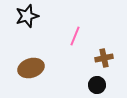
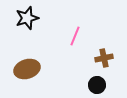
black star: moved 2 px down
brown ellipse: moved 4 px left, 1 px down
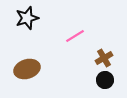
pink line: rotated 36 degrees clockwise
brown cross: rotated 18 degrees counterclockwise
black circle: moved 8 px right, 5 px up
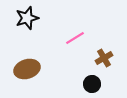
pink line: moved 2 px down
black circle: moved 13 px left, 4 px down
